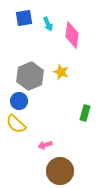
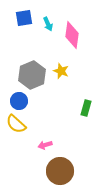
yellow star: moved 1 px up
gray hexagon: moved 2 px right, 1 px up
green rectangle: moved 1 px right, 5 px up
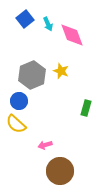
blue square: moved 1 px right, 1 px down; rotated 30 degrees counterclockwise
pink diamond: rotated 28 degrees counterclockwise
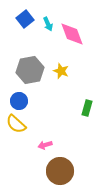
pink diamond: moved 1 px up
gray hexagon: moved 2 px left, 5 px up; rotated 12 degrees clockwise
green rectangle: moved 1 px right
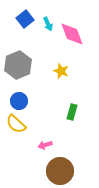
gray hexagon: moved 12 px left, 5 px up; rotated 12 degrees counterclockwise
green rectangle: moved 15 px left, 4 px down
